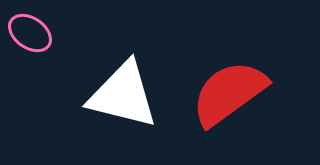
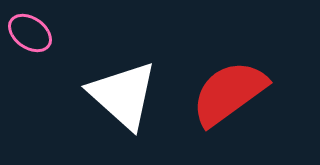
white triangle: rotated 28 degrees clockwise
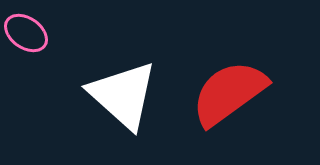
pink ellipse: moved 4 px left
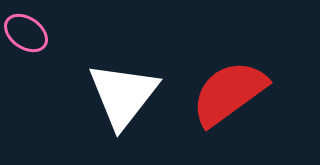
white triangle: rotated 26 degrees clockwise
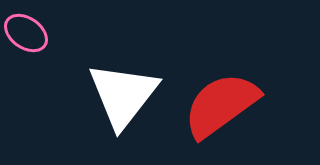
red semicircle: moved 8 px left, 12 px down
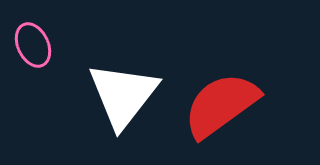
pink ellipse: moved 7 px right, 12 px down; rotated 30 degrees clockwise
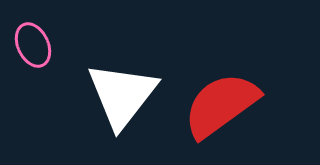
white triangle: moved 1 px left
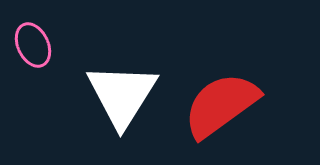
white triangle: rotated 6 degrees counterclockwise
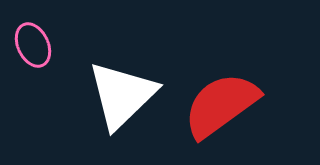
white triangle: rotated 14 degrees clockwise
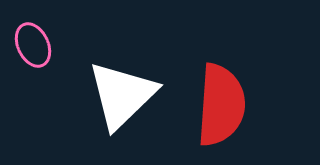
red semicircle: rotated 130 degrees clockwise
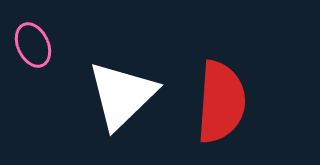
red semicircle: moved 3 px up
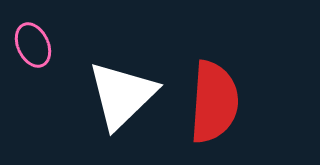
red semicircle: moved 7 px left
